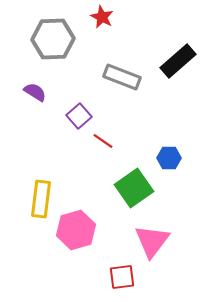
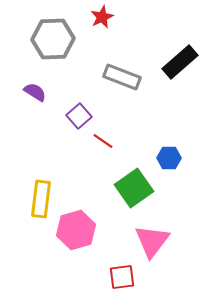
red star: rotated 20 degrees clockwise
black rectangle: moved 2 px right, 1 px down
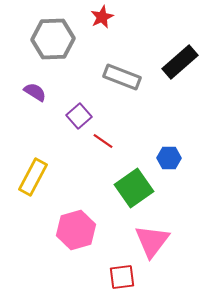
yellow rectangle: moved 8 px left, 22 px up; rotated 21 degrees clockwise
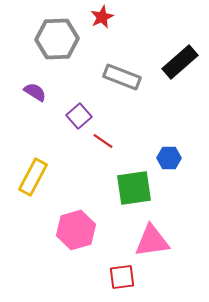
gray hexagon: moved 4 px right
green square: rotated 27 degrees clockwise
pink triangle: rotated 45 degrees clockwise
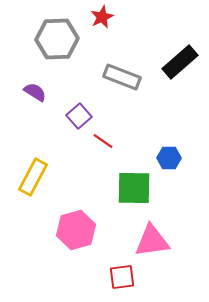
green square: rotated 9 degrees clockwise
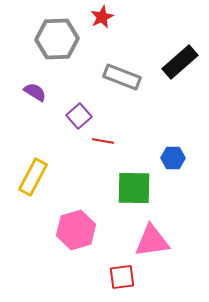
red line: rotated 25 degrees counterclockwise
blue hexagon: moved 4 px right
